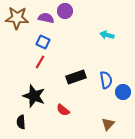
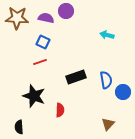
purple circle: moved 1 px right
red line: rotated 40 degrees clockwise
red semicircle: moved 3 px left; rotated 128 degrees counterclockwise
black semicircle: moved 2 px left, 5 px down
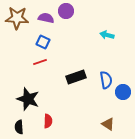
black star: moved 6 px left, 3 px down
red semicircle: moved 12 px left, 11 px down
brown triangle: rotated 40 degrees counterclockwise
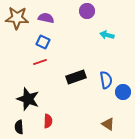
purple circle: moved 21 px right
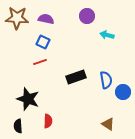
purple circle: moved 5 px down
purple semicircle: moved 1 px down
black semicircle: moved 1 px left, 1 px up
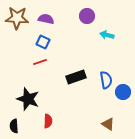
black semicircle: moved 4 px left
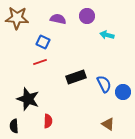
purple semicircle: moved 12 px right
blue semicircle: moved 2 px left, 4 px down; rotated 18 degrees counterclockwise
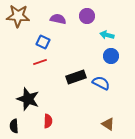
brown star: moved 1 px right, 2 px up
blue semicircle: moved 3 px left, 1 px up; rotated 36 degrees counterclockwise
blue circle: moved 12 px left, 36 px up
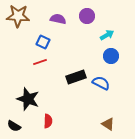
cyan arrow: rotated 136 degrees clockwise
black semicircle: rotated 56 degrees counterclockwise
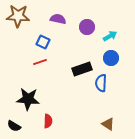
purple circle: moved 11 px down
cyan arrow: moved 3 px right, 1 px down
blue circle: moved 2 px down
black rectangle: moved 6 px right, 8 px up
blue semicircle: rotated 114 degrees counterclockwise
black star: rotated 15 degrees counterclockwise
